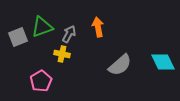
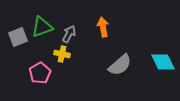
orange arrow: moved 5 px right
pink pentagon: moved 1 px left, 8 px up
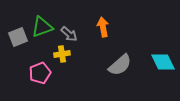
gray arrow: rotated 102 degrees clockwise
yellow cross: rotated 21 degrees counterclockwise
pink pentagon: rotated 10 degrees clockwise
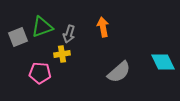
gray arrow: rotated 66 degrees clockwise
gray semicircle: moved 1 px left, 7 px down
pink pentagon: rotated 25 degrees clockwise
